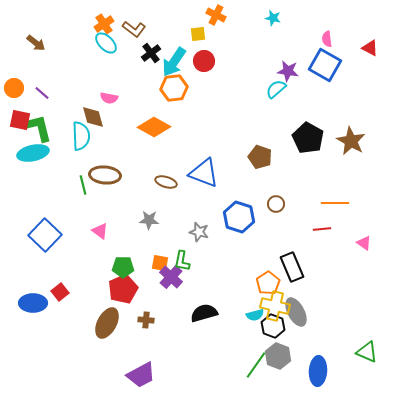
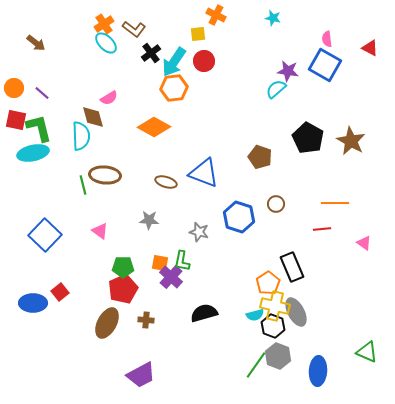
pink semicircle at (109, 98): rotated 42 degrees counterclockwise
red square at (20, 120): moved 4 px left
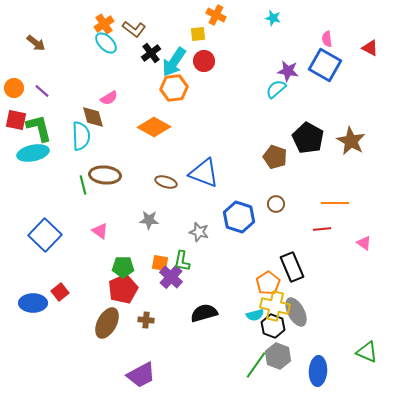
purple line at (42, 93): moved 2 px up
brown pentagon at (260, 157): moved 15 px right
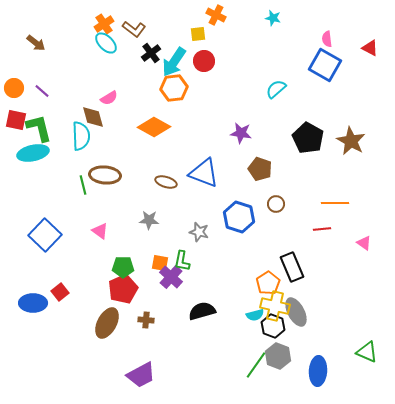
purple star at (288, 71): moved 47 px left, 62 px down
brown pentagon at (275, 157): moved 15 px left, 12 px down
black semicircle at (204, 313): moved 2 px left, 2 px up
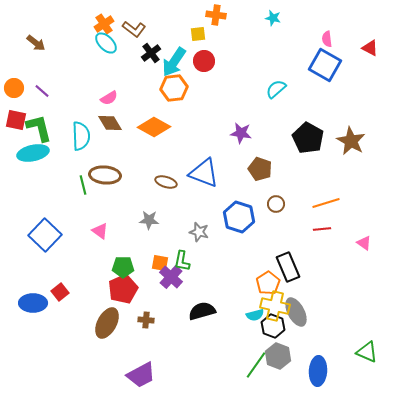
orange cross at (216, 15): rotated 18 degrees counterclockwise
brown diamond at (93, 117): moved 17 px right, 6 px down; rotated 15 degrees counterclockwise
orange line at (335, 203): moved 9 px left; rotated 16 degrees counterclockwise
black rectangle at (292, 267): moved 4 px left
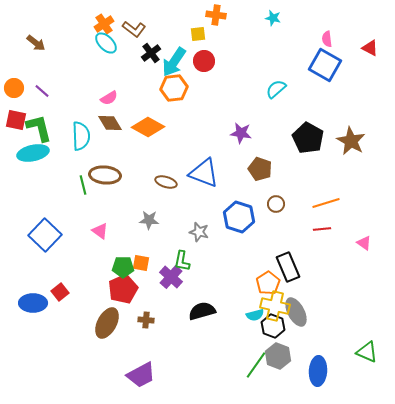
orange diamond at (154, 127): moved 6 px left
orange square at (160, 263): moved 19 px left
